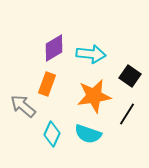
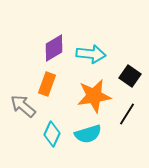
cyan semicircle: rotated 36 degrees counterclockwise
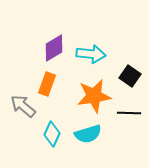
black line: moved 2 px right, 1 px up; rotated 60 degrees clockwise
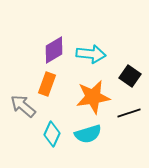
purple diamond: moved 2 px down
orange star: moved 1 px left, 1 px down
black line: rotated 20 degrees counterclockwise
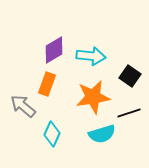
cyan arrow: moved 2 px down
cyan semicircle: moved 14 px right
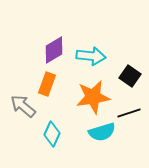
cyan semicircle: moved 2 px up
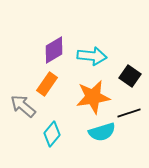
cyan arrow: moved 1 px right
orange rectangle: rotated 15 degrees clockwise
cyan diamond: rotated 15 degrees clockwise
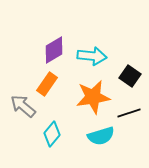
cyan semicircle: moved 1 px left, 4 px down
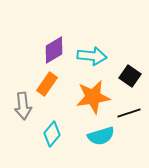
gray arrow: rotated 136 degrees counterclockwise
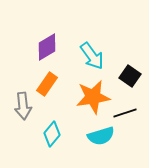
purple diamond: moved 7 px left, 3 px up
cyan arrow: rotated 48 degrees clockwise
black line: moved 4 px left
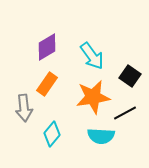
gray arrow: moved 1 px right, 2 px down
black line: rotated 10 degrees counterclockwise
cyan semicircle: rotated 20 degrees clockwise
